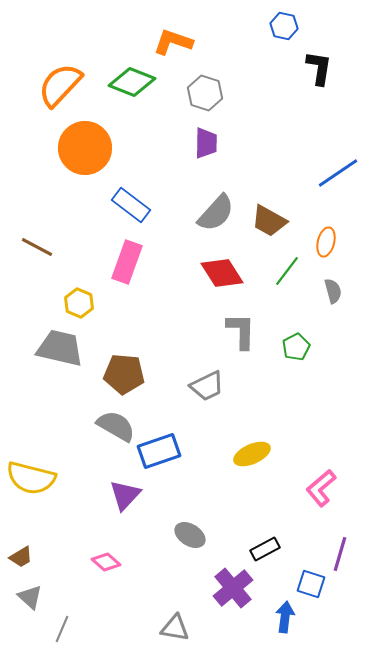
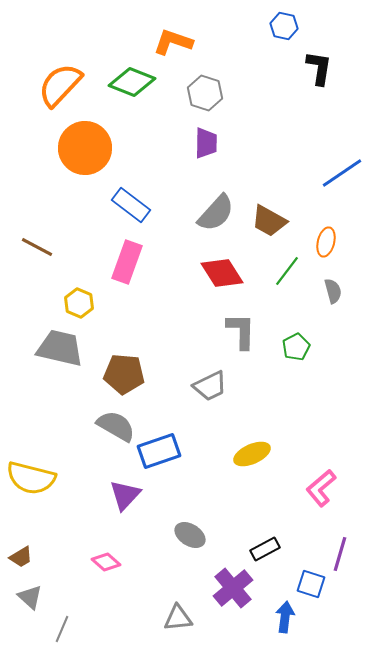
blue line at (338, 173): moved 4 px right
gray trapezoid at (207, 386): moved 3 px right
gray triangle at (175, 628): moved 3 px right, 10 px up; rotated 16 degrees counterclockwise
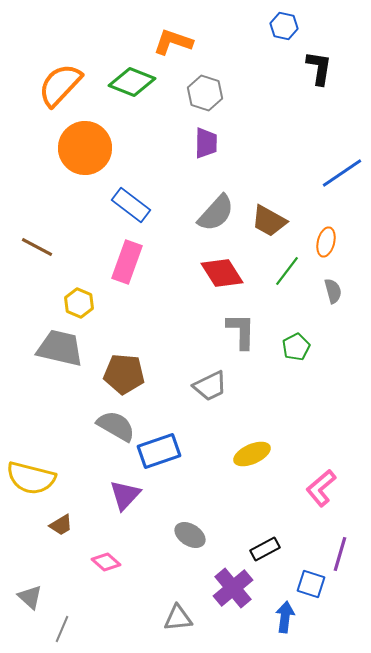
brown trapezoid at (21, 557): moved 40 px right, 32 px up
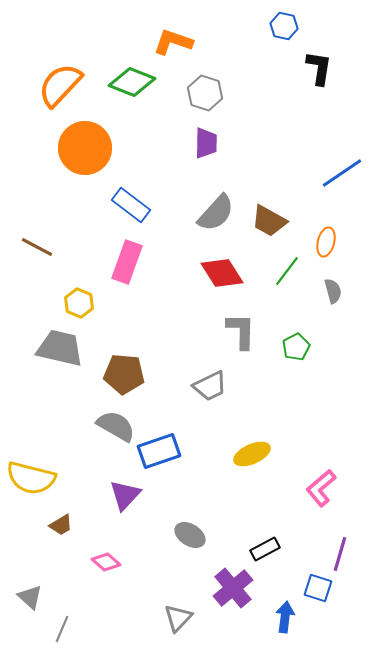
blue square at (311, 584): moved 7 px right, 4 px down
gray triangle at (178, 618): rotated 40 degrees counterclockwise
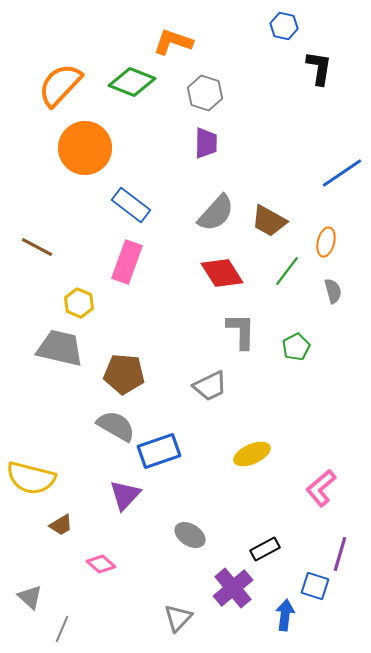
pink diamond at (106, 562): moved 5 px left, 2 px down
blue square at (318, 588): moved 3 px left, 2 px up
blue arrow at (285, 617): moved 2 px up
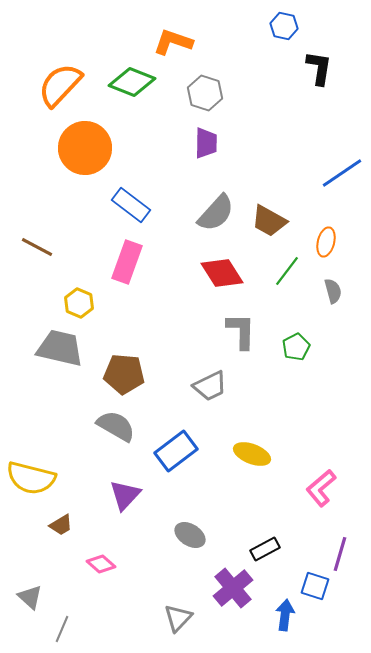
blue rectangle at (159, 451): moved 17 px right; rotated 18 degrees counterclockwise
yellow ellipse at (252, 454): rotated 45 degrees clockwise
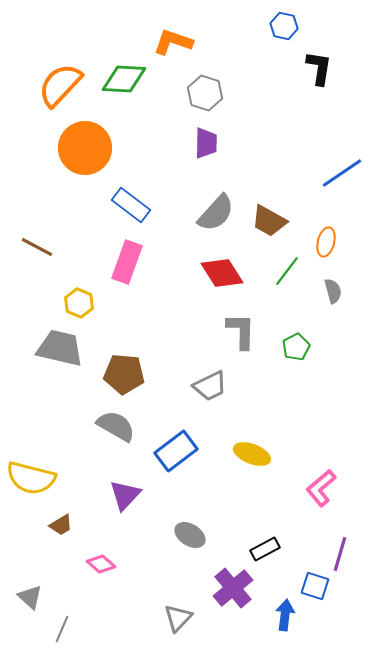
green diamond at (132, 82): moved 8 px left, 3 px up; rotated 18 degrees counterclockwise
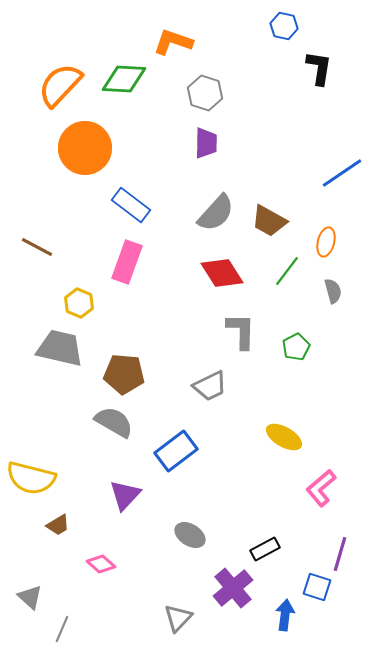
gray semicircle at (116, 426): moved 2 px left, 4 px up
yellow ellipse at (252, 454): moved 32 px right, 17 px up; rotated 9 degrees clockwise
brown trapezoid at (61, 525): moved 3 px left
blue square at (315, 586): moved 2 px right, 1 px down
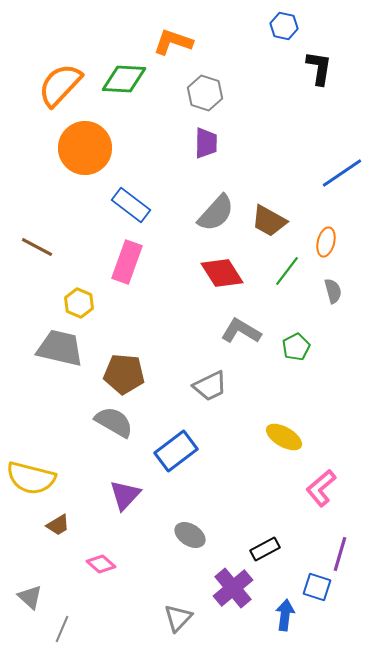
gray L-shape at (241, 331): rotated 60 degrees counterclockwise
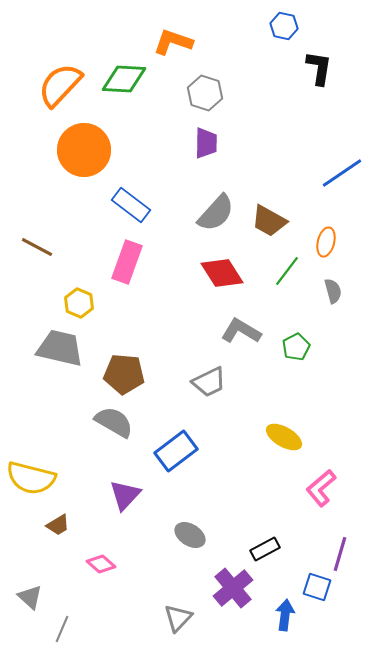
orange circle at (85, 148): moved 1 px left, 2 px down
gray trapezoid at (210, 386): moved 1 px left, 4 px up
